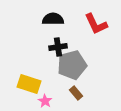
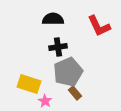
red L-shape: moved 3 px right, 2 px down
gray pentagon: moved 4 px left, 7 px down; rotated 8 degrees counterclockwise
brown rectangle: moved 1 px left
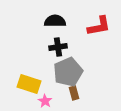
black semicircle: moved 2 px right, 2 px down
red L-shape: rotated 75 degrees counterclockwise
brown rectangle: moved 1 px left; rotated 24 degrees clockwise
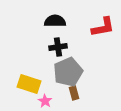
red L-shape: moved 4 px right, 1 px down
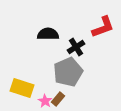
black semicircle: moved 7 px left, 13 px down
red L-shape: rotated 10 degrees counterclockwise
black cross: moved 18 px right; rotated 24 degrees counterclockwise
yellow rectangle: moved 7 px left, 4 px down
brown rectangle: moved 16 px left, 6 px down; rotated 56 degrees clockwise
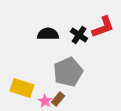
black cross: moved 3 px right, 12 px up; rotated 24 degrees counterclockwise
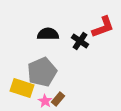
black cross: moved 1 px right, 6 px down
gray pentagon: moved 26 px left
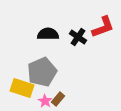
black cross: moved 2 px left, 4 px up
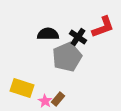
gray pentagon: moved 25 px right, 15 px up
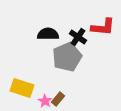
red L-shape: rotated 25 degrees clockwise
